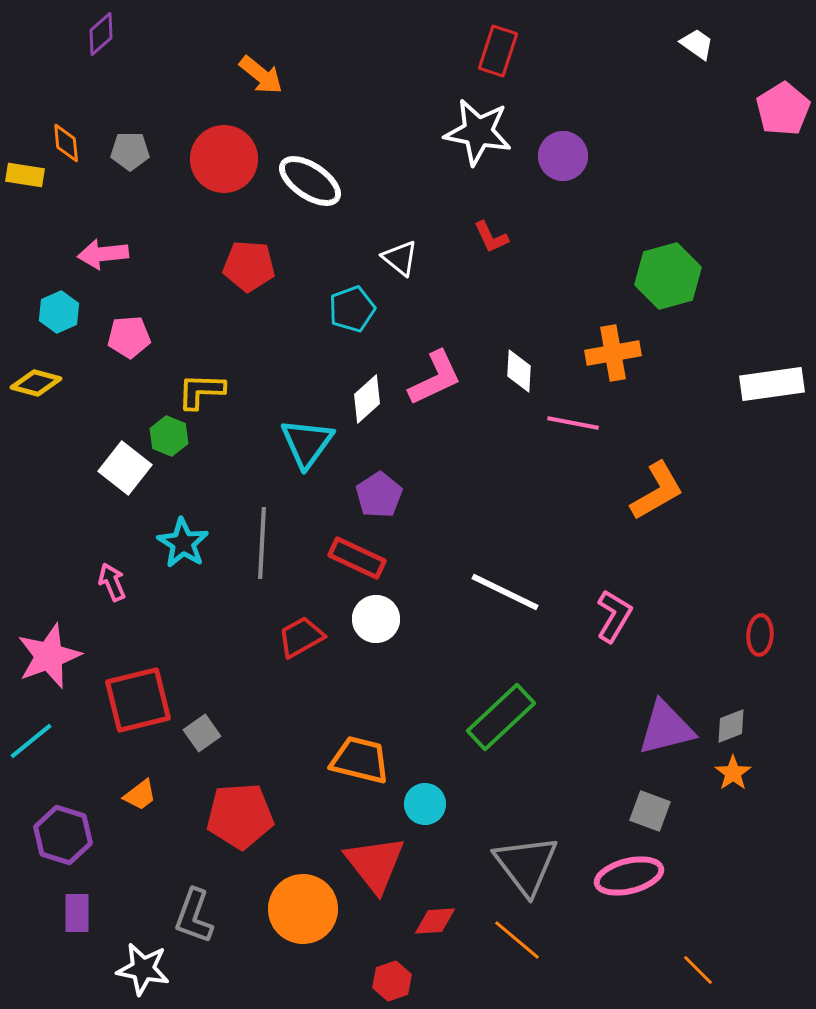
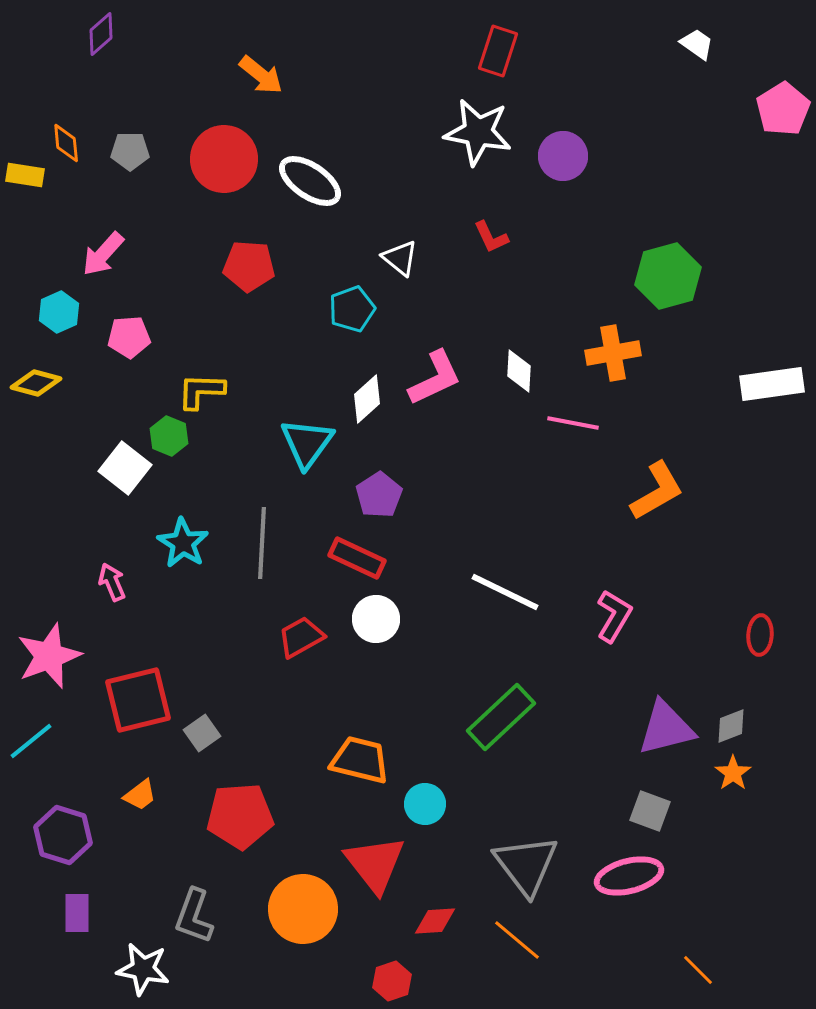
pink arrow at (103, 254): rotated 42 degrees counterclockwise
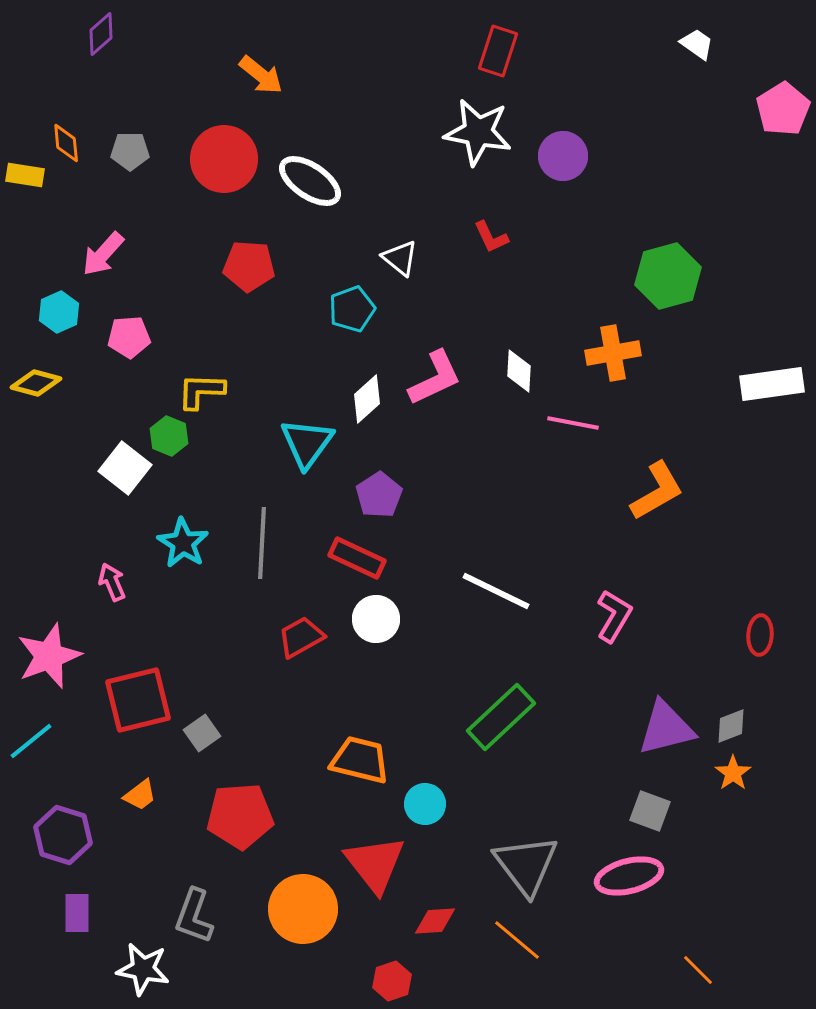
white line at (505, 592): moved 9 px left, 1 px up
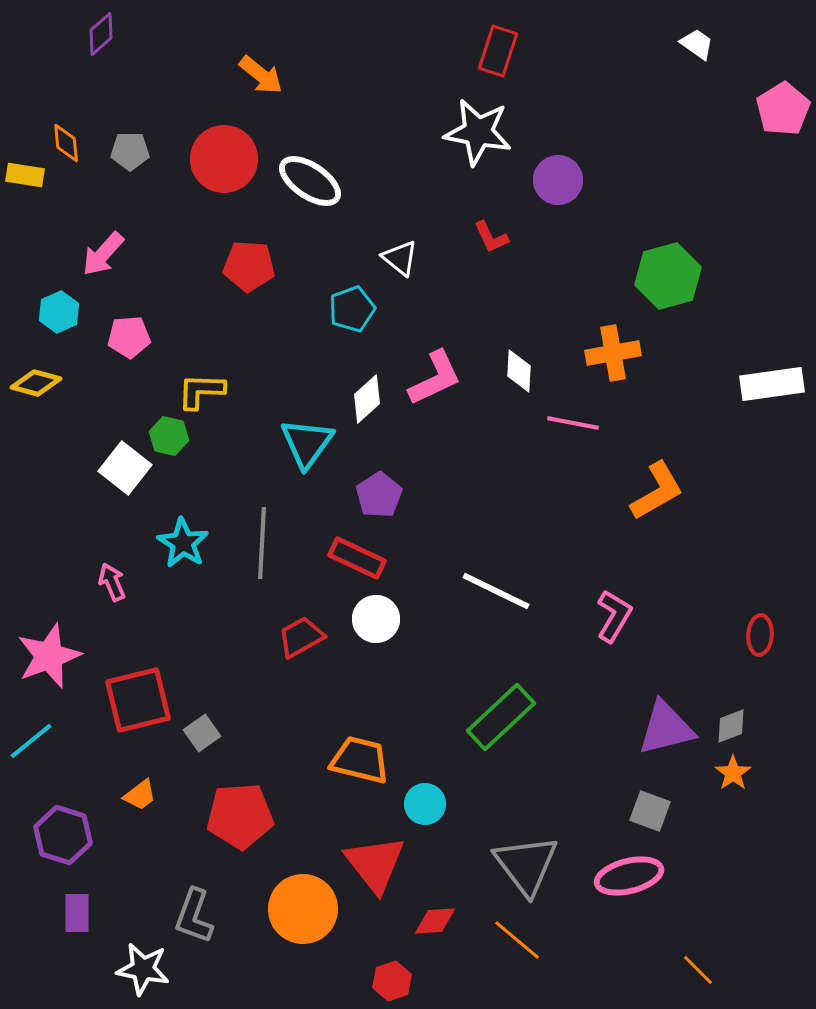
purple circle at (563, 156): moved 5 px left, 24 px down
green hexagon at (169, 436): rotated 9 degrees counterclockwise
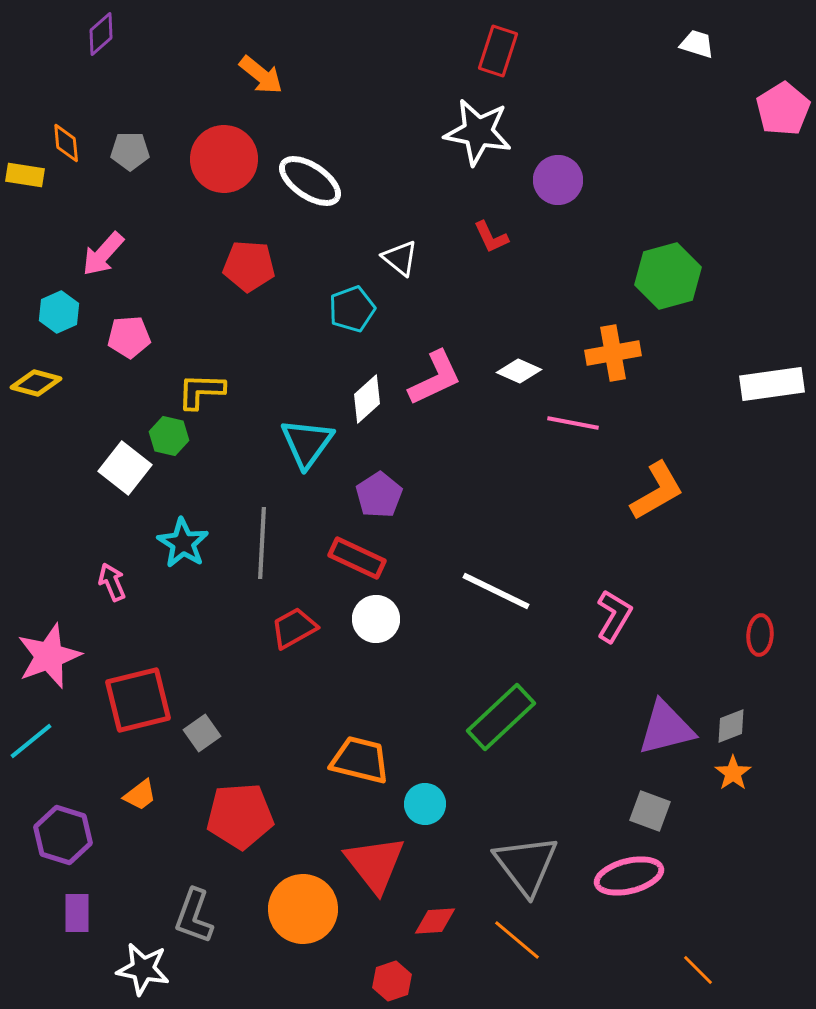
white trapezoid at (697, 44): rotated 18 degrees counterclockwise
white diamond at (519, 371): rotated 69 degrees counterclockwise
red trapezoid at (301, 637): moved 7 px left, 9 px up
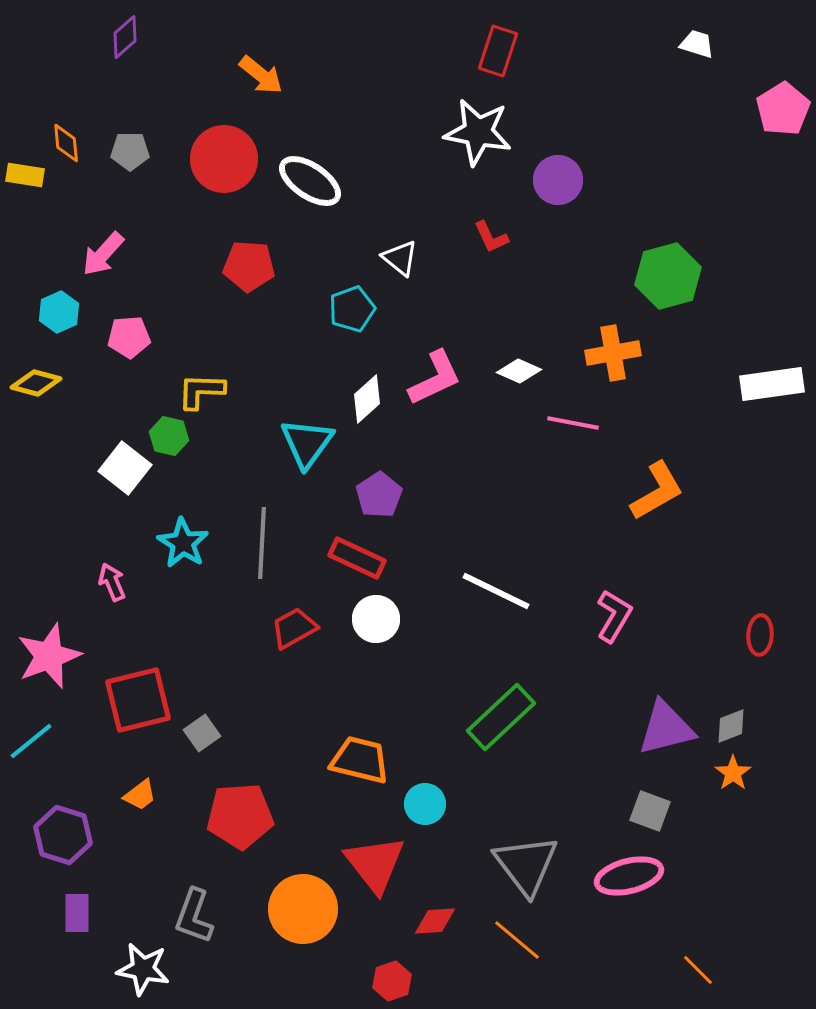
purple diamond at (101, 34): moved 24 px right, 3 px down
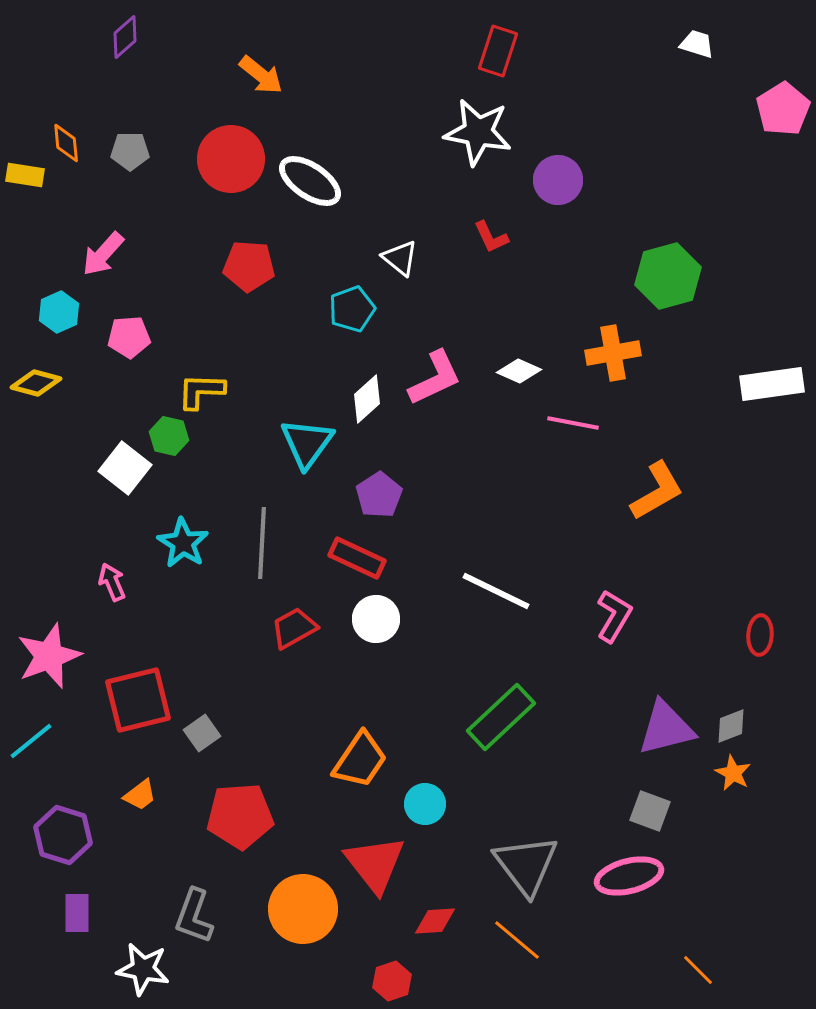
red circle at (224, 159): moved 7 px right
orange trapezoid at (360, 760): rotated 110 degrees clockwise
orange star at (733, 773): rotated 9 degrees counterclockwise
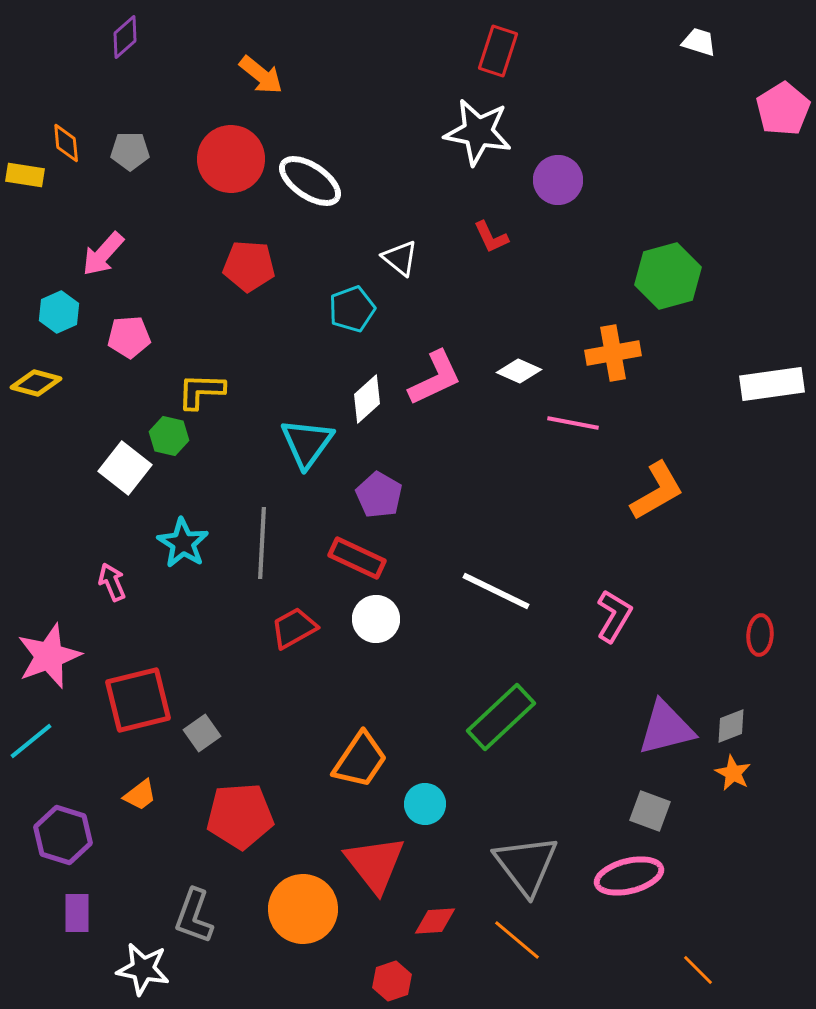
white trapezoid at (697, 44): moved 2 px right, 2 px up
purple pentagon at (379, 495): rotated 9 degrees counterclockwise
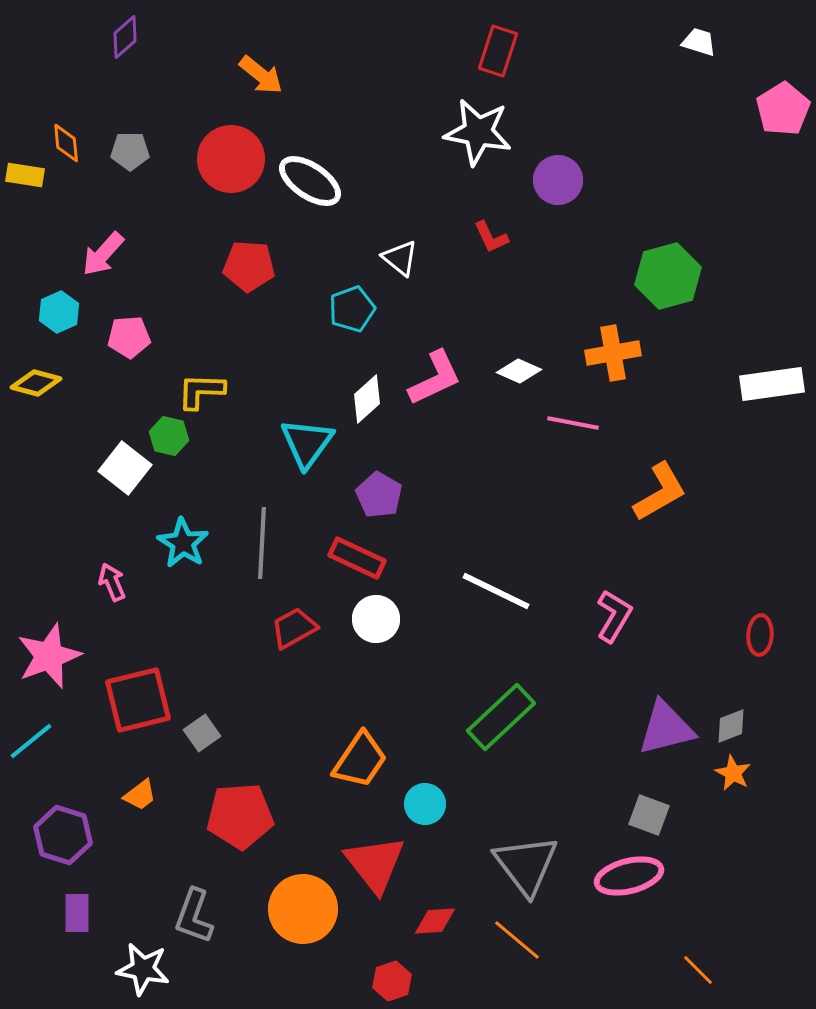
orange L-shape at (657, 491): moved 3 px right, 1 px down
gray square at (650, 811): moved 1 px left, 4 px down
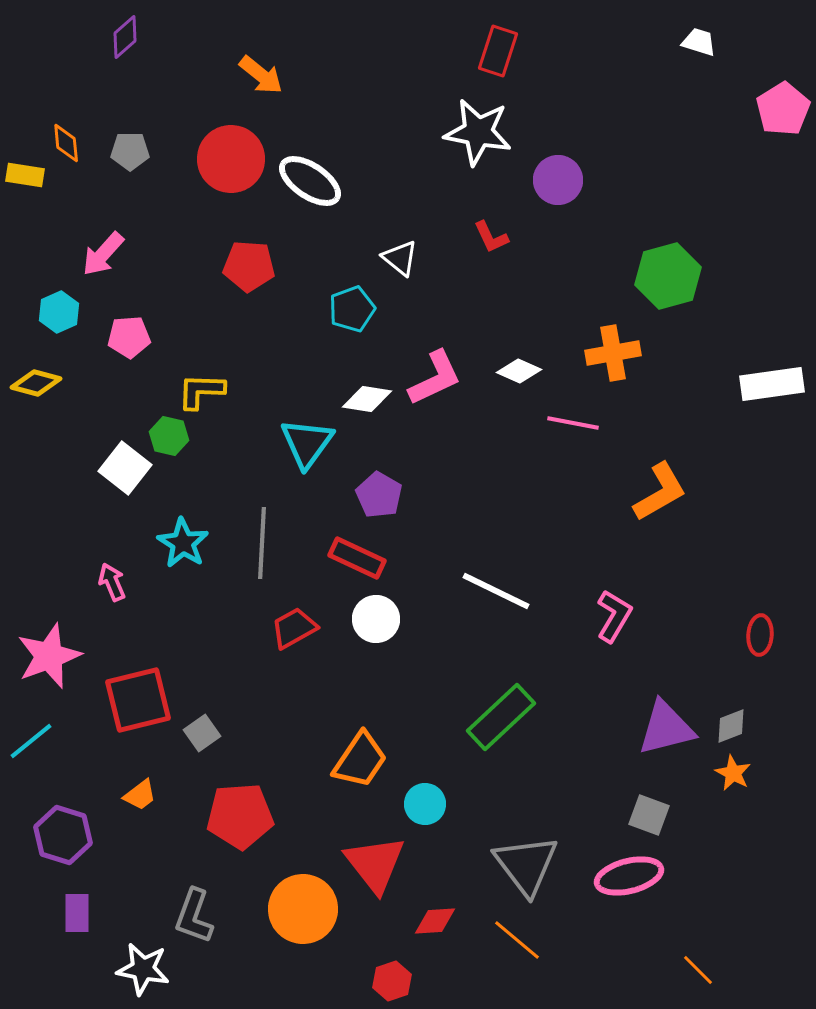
white diamond at (367, 399): rotated 51 degrees clockwise
